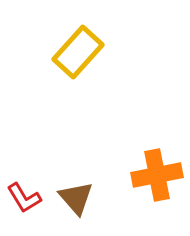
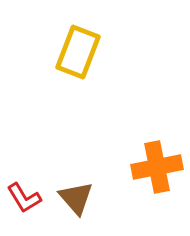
yellow rectangle: rotated 21 degrees counterclockwise
orange cross: moved 8 px up
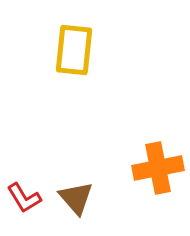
yellow rectangle: moved 4 px left, 2 px up; rotated 15 degrees counterclockwise
orange cross: moved 1 px right, 1 px down
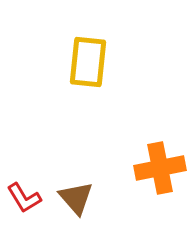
yellow rectangle: moved 14 px right, 12 px down
orange cross: moved 2 px right
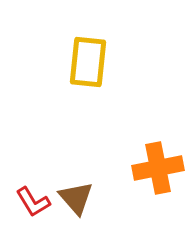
orange cross: moved 2 px left
red L-shape: moved 9 px right, 4 px down
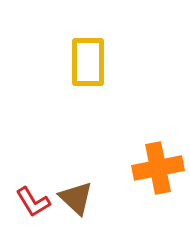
yellow rectangle: rotated 6 degrees counterclockwise
brown triangle: rotated 6 degrees counterclockwise
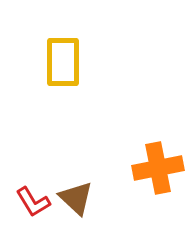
yellow rectangle: moved 25 px left
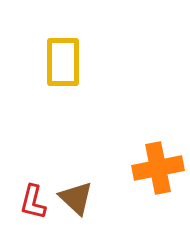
red L-shape: rotated 45 degrees clockwise
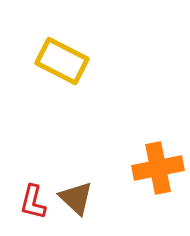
yellow rectangle: moved 1 px left, 1 px up; rotated 63 degrees counterclockwise
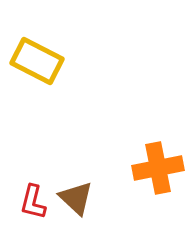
yellow rectangle: moved 25 px left
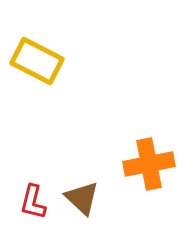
orange cross: moved 9 px left, 4 px up
brown triangle: moved 6 px right
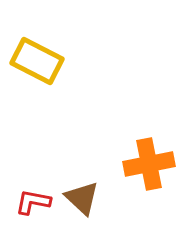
red L-shape: rotated 87 degrees clockwise
